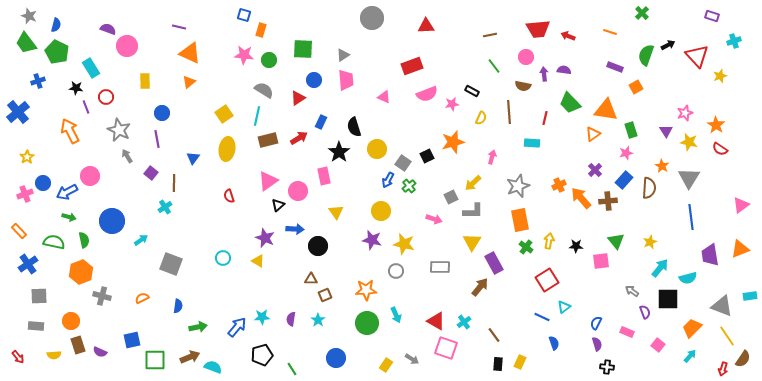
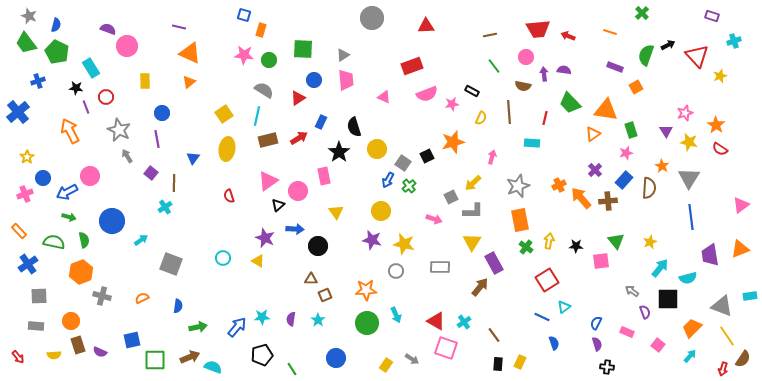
blue circle at (43, 183): moved 5 px up
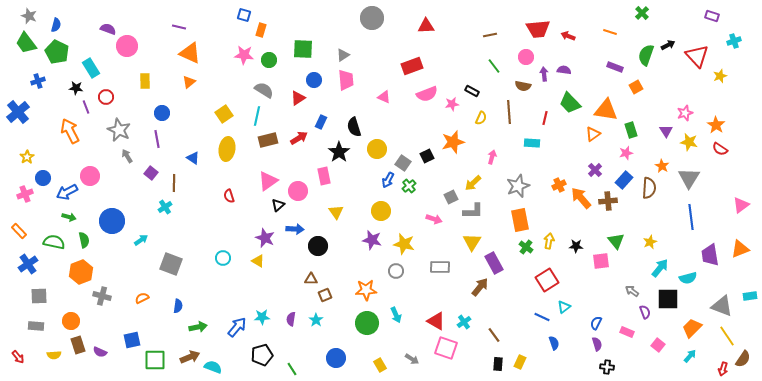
blue triangle at (193, 158): rotated 32 degrees counterclockwise
cyan star at (318, 320): moved 2 px left
yellow rectangle at (386, 365): moved 6 px left; rotated 64 degrees counterclockwise
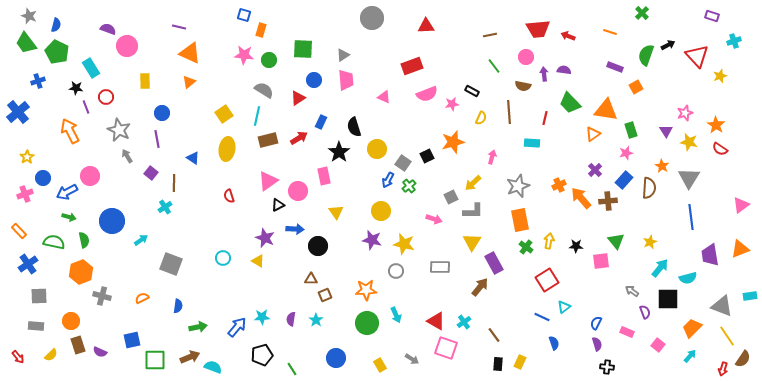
black triangle at (278, 205): rotated 16 degrees clockwise
yellow semicircle at (54, 355): moved 3 px left; rotated 40 degrees counterclockwise
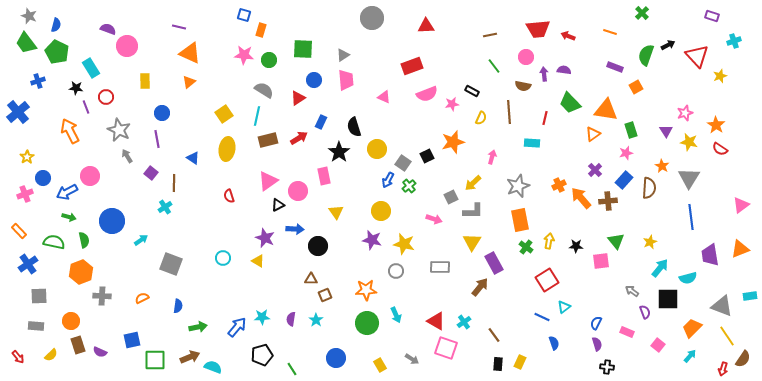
gray cross at (102, 296): rotated 12 degrees counterclockwise
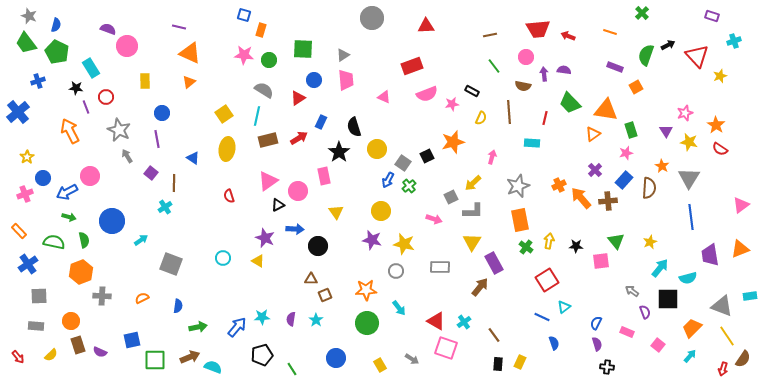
cyan arrow at (396, 315): moved 3 px right, 7 px up; rotated 14 degrees counterclockwise
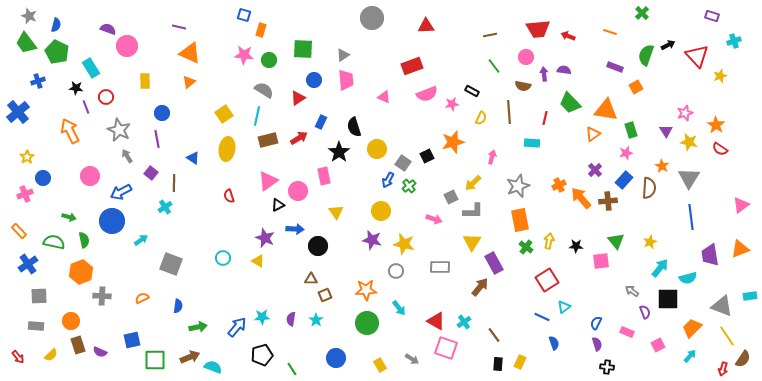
blue arrow at (67, 192): moved 54 px right
pink square at (658, 345): rotated 24 degrees clockwise
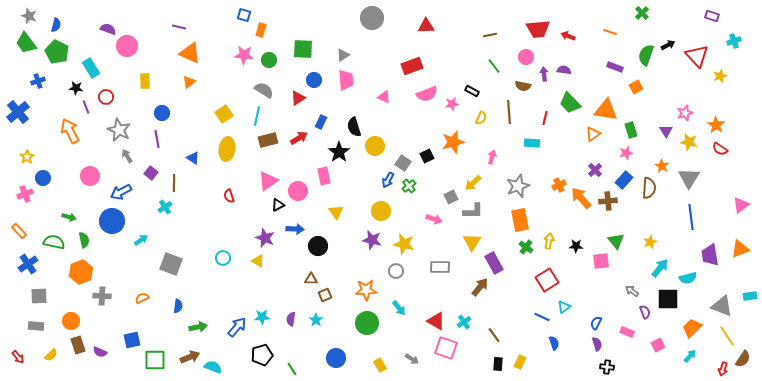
yellow circle at (377, 149): moved 2 px left, 3 px up
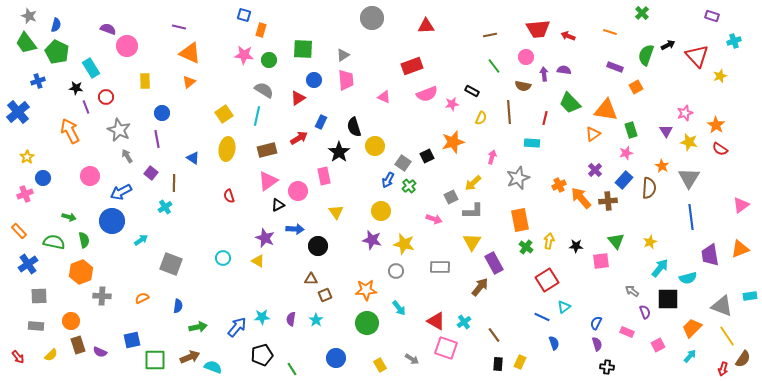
brown rectangle at (268, 140): moved 1 px left, 10 px down
gray star at (518, 186): moved 8 px up
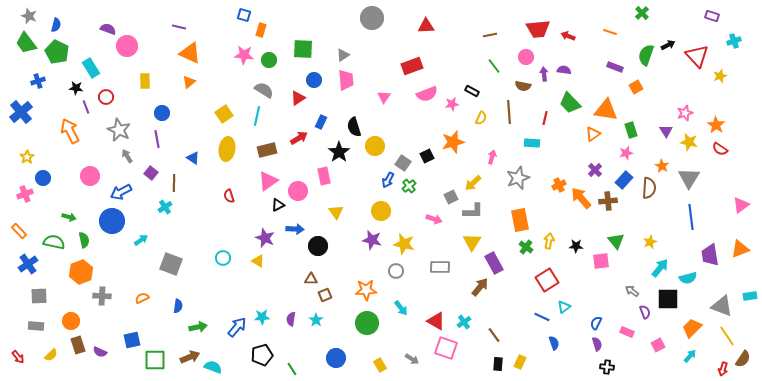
pink triangle at (384, 97): rotated 40 degrees clockwise
blue cross at (18, 112): moved 3 px right
cyan arrow at (399, 308): moved 2 px right
